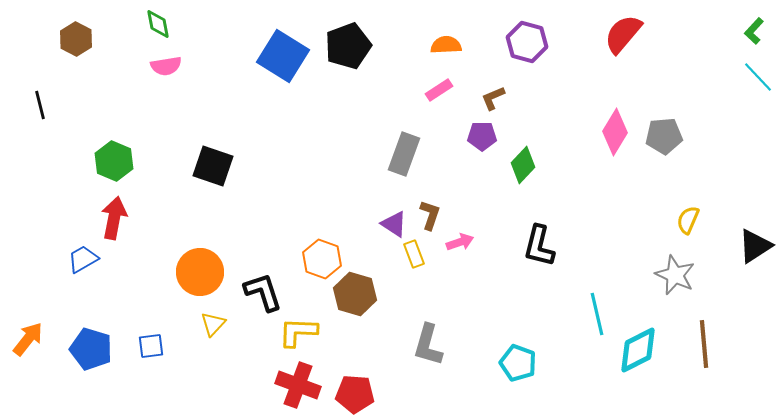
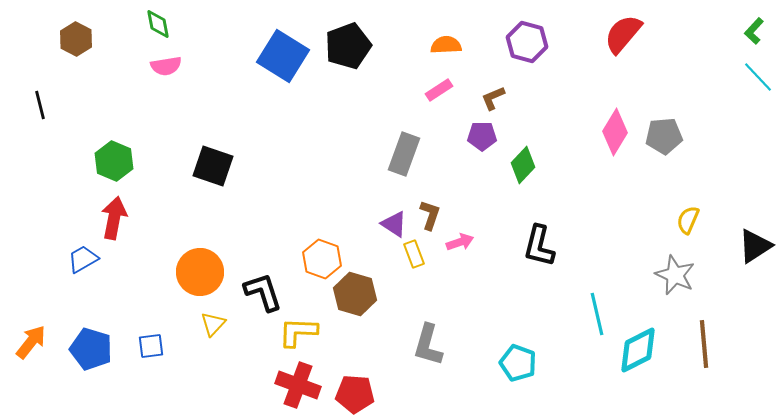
orange arrow at (28, 339): moved 3 px right, 3 px down
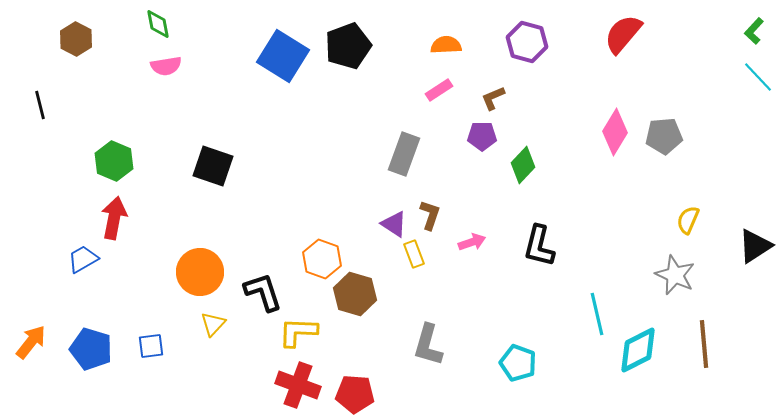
pink arrow at (460, 242): moved 12 px right
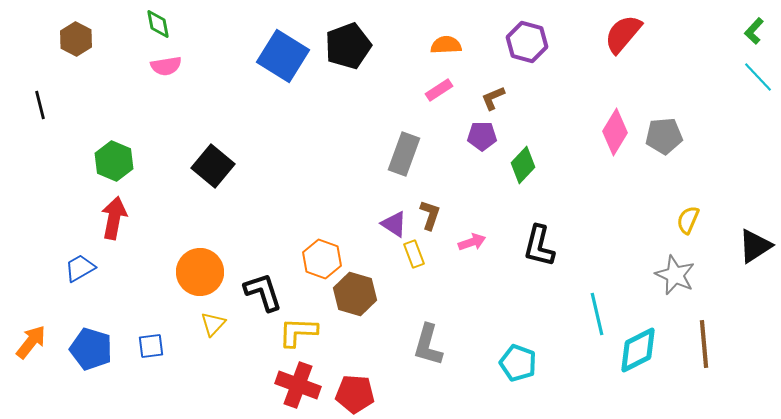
black square at (213, 166): rotated 21 degrees clockwise
blue trapezoid at (83, 259): moved 3 px left, 9 px down
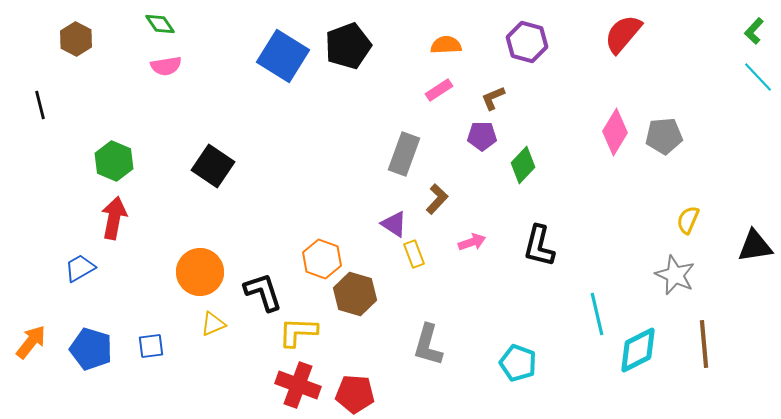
green diamond at (158, 24): moved 2 px right; rotated 24 degrees counterclockwise
black square at (213, 166): rotated 6 degrees counterclockwise
brown L-shape at (430, 215): moved 7 px right, 16 px up; rotated 24 degrees clockwise
black triangle at (755, 246): rotated 24 degrees clockwise
yellow triangle at (213, 324): rotated 24 degrees clockwise
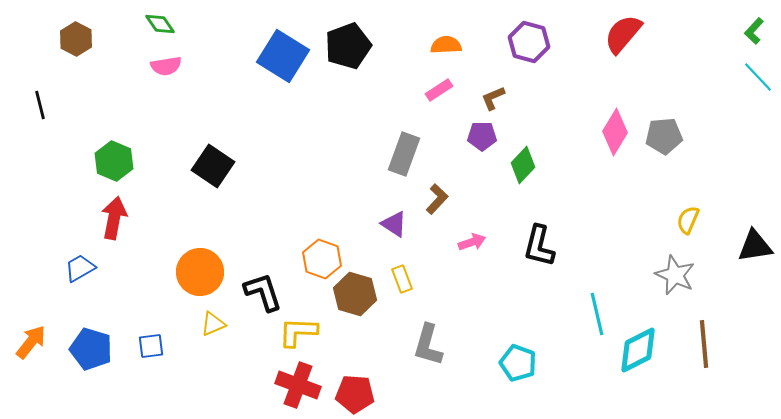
purple hexagon at (527, 42): moved 2 px right
yellow rectangle at (414, 254): moved 12 px left, 25 px down
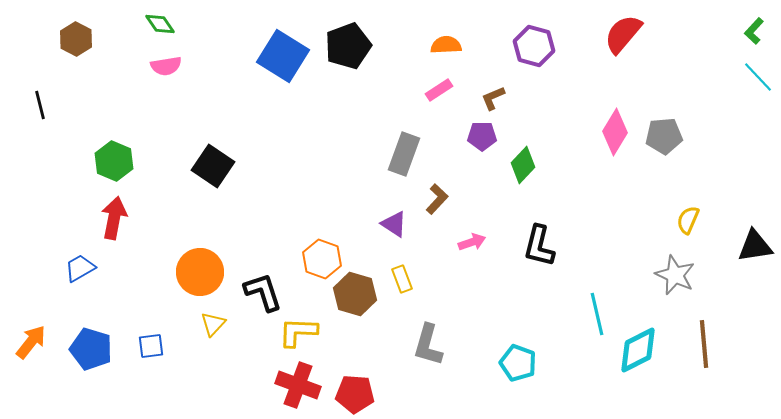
purple hexagon at (529, 42): moved 5 px right, 4 px down
yellow triangle at (213, 324): rotated 24 degrees counterclockwise
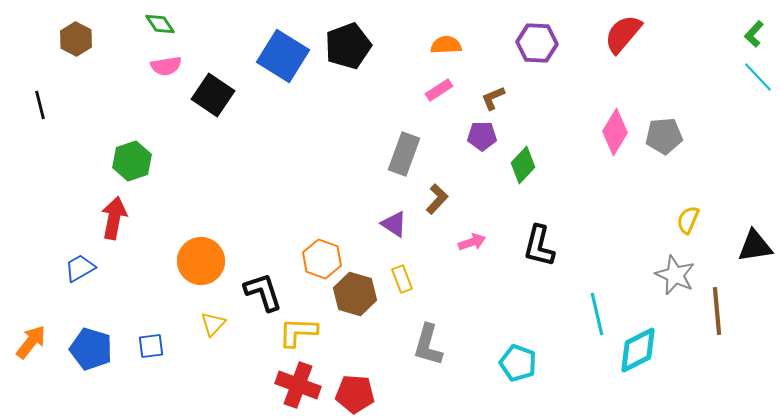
green L-shape at (754, 31): moved 3 px down
purple hexagon at (534, 46): moved 3 px right, 3 px up; rotated 12 degrees counterclockwise
green hexagon at (114, 161): moved 18 px right; rotated 18 degrees clockwise
black square at (213, 166): moved 71 px up
orange circle at (200, 272): moved 1 px right, 11 px up
brown line at (704, 344): moved 13 px right, 33 px up
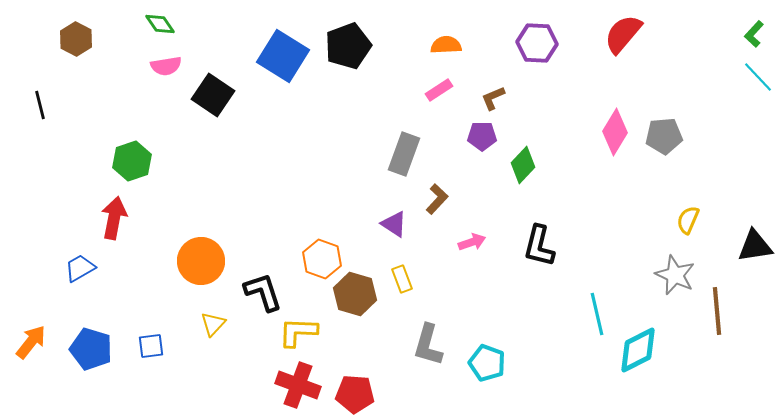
cyan pentagon at (518, 363): moved 31 px left
